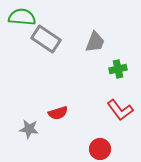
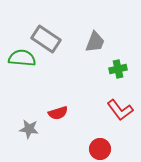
green semicircle: moved 41 px down
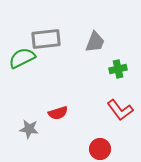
gray rectangle: rotated 40 degrees counterclockwise
green semicircle: rotated 32 degrees counterclockwise
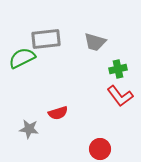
gray trapezoid: rotated 85 degrees clockwise
red L-shape: moved 14 px up
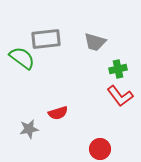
green semicircle: rotated 64 degrees clockwise
gray star: rotated 18 degrees counterclockwise
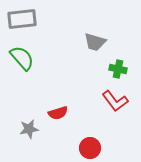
gray rectangle: moved 24 px left, 20 px up
green semicircle: rotated 12 degrees clockwise
green cross: rotated 24 degrees clockwise
red L-shape: moved 5 px left, 5 px down
red circle: moved 10 px left, 1 px up
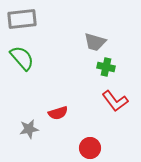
green cross: moved 12 px left, 2 px up
